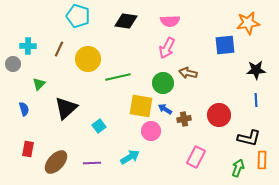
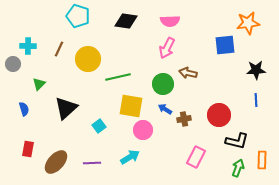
green circle: moved 1 px down
yellow square: moved 10 px left
pink circle: moved 8 px left, 1 px up
black L-shape: moved 12 px left, 3 px down
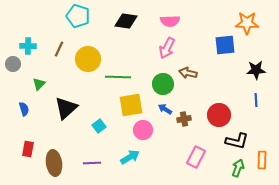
orange star: moved 1 px left; rotated 10 degrees clockwise
green line: rotated 15 degrees clockwise
yellow square: moved 1 px up; rotated 20 degrees counterclockwise
brown ellipse: moved 2 px left, 1 px down; rotated 50 degrees counterclockwise
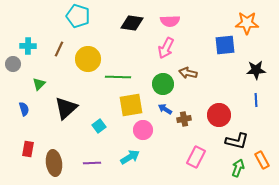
black diamond: moved 6 px right, 2 px down
pink arrow: moved 1 px left
orange rectangle: rotated 30 degrees counterclockwise
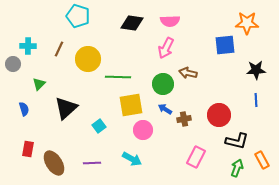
cyan arrow: moved 2 px right, 2 px down; rotated 60 degrees clockwise
brown ellipse: rotated 25 degrees counterclockwise
green arrow: moved 1 px left
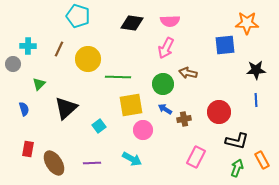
red circle: moved 3 px up
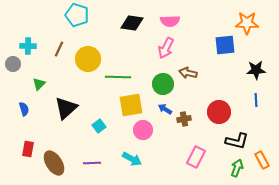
cyan pentagon: moved 1 px left, 1 px up
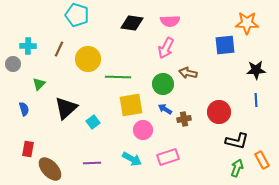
cyan square: moved 6 px left, 4 px up
pink rectangle: moved 28 px left; rotated 45 degrees clockwise
brown ellipse: moved 4 px left, 6 px down; rotated 10 degrees counterclockwise
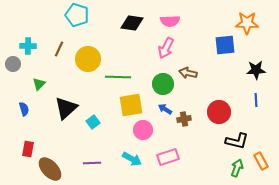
orange rectangle: moved 1 px left, 1 px down
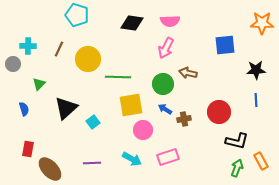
orange star: moved 15 px right
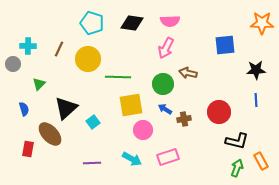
cyan pentagon: moved 15 px right, 8 px down
brown ellipse: moved 35 px up
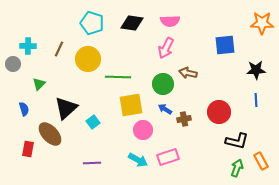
cyan arrow: moved 6 px right, 1 px down
